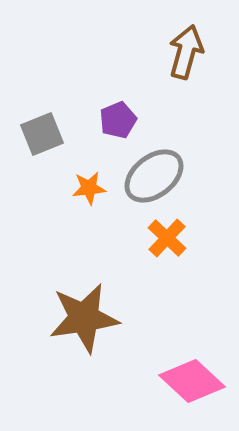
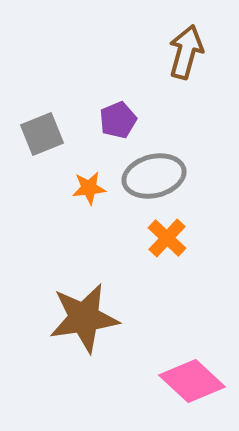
gray ellipse: rotated 24 degrees clockwise
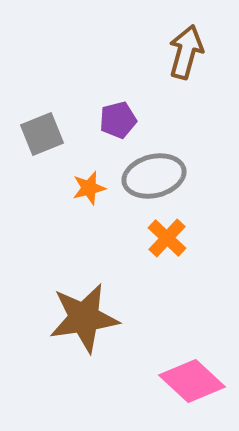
purple pentagon: rotated 9 degrees clockwise
orange star: rotated 8 degrees counterclockwise
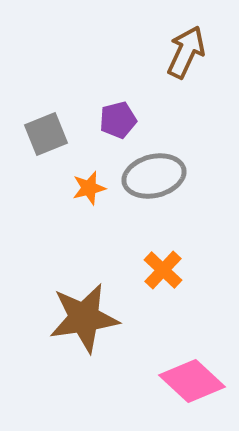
brown arrow: rotated 10 degrees clockwise
gray square: moved 4 px right
orange cross: moved 4 px left, 32 px down
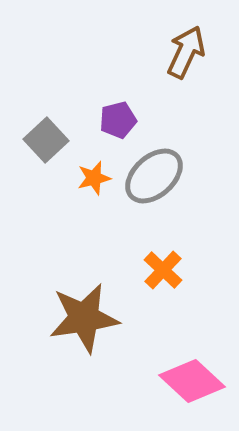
gray square: moved 6 px down; rotated 21 degrees counterclockwise
gray ellipse: rotated 28 degrees counterclockwise
orange star: moved 5 px right, 10 px up
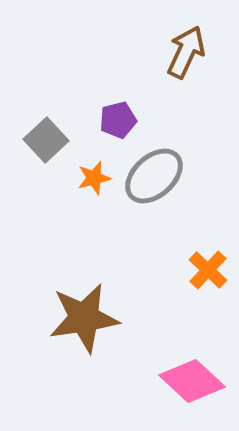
orange cross: moved 45 px right
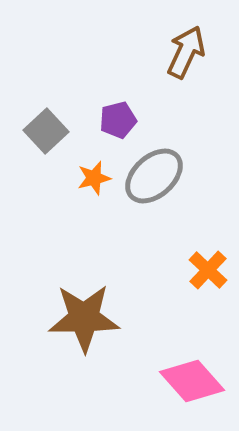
gray square: moved 9 px up
brown star: rotated 8 degrees clockwise
pink diamond: rotated 6 degrees clockwise
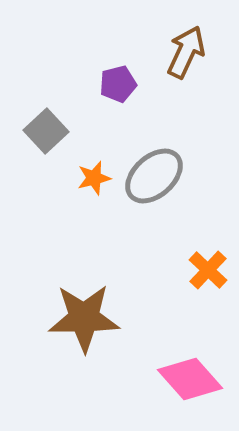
purple pentagon: moved 36 px up
pink diamond: moved 2 px left, 2 px up
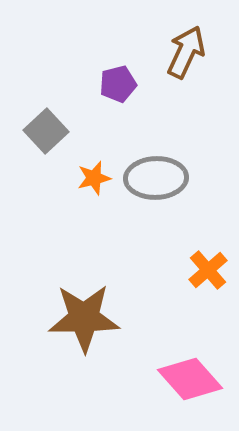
gray ellipse: moved 2 px right, 2 px down; rotated 40 degrees clockwise
orange cross: rotated 6 degrees clockwise
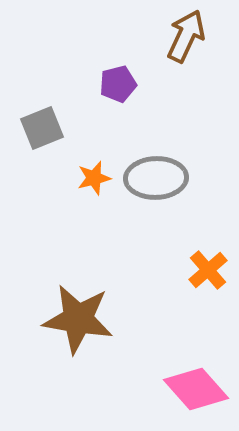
brown arrow: moved 16 px up
gray square: moved 4 px left, 3 px up; rotated 21 degrees clockwise
brown star: moved 6 px left, 1 px down; rotated 10 degrees clockwise
pink diamond: moved 6 px right, 10 px down
